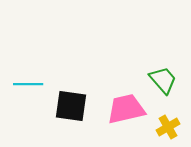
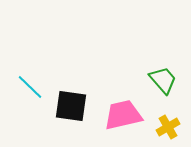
cyan line: moved 2 px right, 3 px down; rotated 44 degrees clockwise
pink trapezoid: moved 3 px left, 6 px down
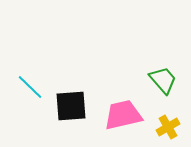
black square: rotated 12 degrees counterclockwise
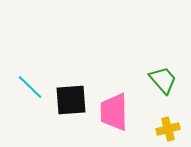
black square: moved 6 px up
pink trapezoid: moved 9 px left, 3 px up; rotated 78 degrees counterclockwise
yellow cross: moved 2 px down; rotated 15 degrees clockwise
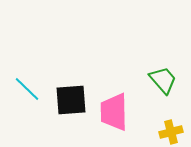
cyan line: moved 3 px left, 2 px down
yellow cross: moved 3 px right, 3 px down
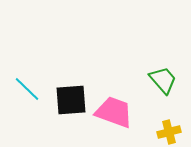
pink trapezoid: rotated 111 degrees clockwise
yellow cross: moved 2 px left
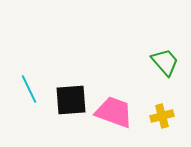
green trapezoid: moved 2 px right, 18 px up
cyan line: moved 2 px right; rotated 20 degrees clockwise
yellow cross: moved 7 px left, 16 px up
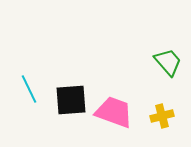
green trapezoid: moved 3 px right
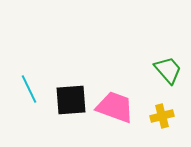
green trapezoid: moved 8 px down
pink trapezoid: moved 1 px right, 5 px up
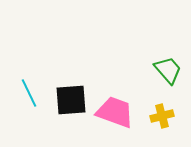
cyan line: moved 4 px down
pink trapezoid: moved 5 px down
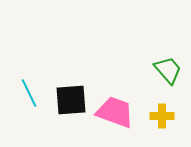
yellow cross: rotated 15 degrees clockwise
